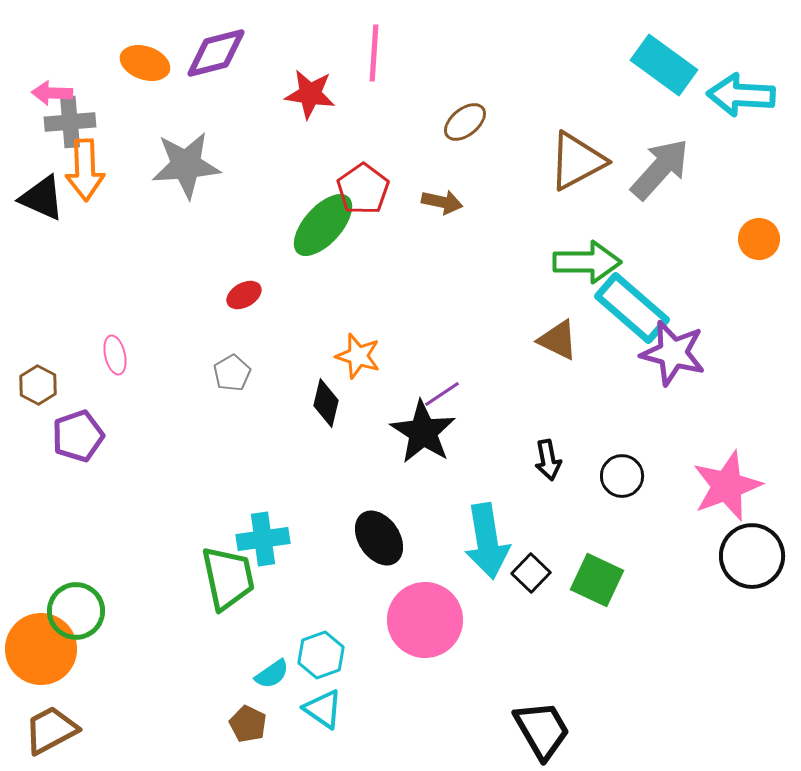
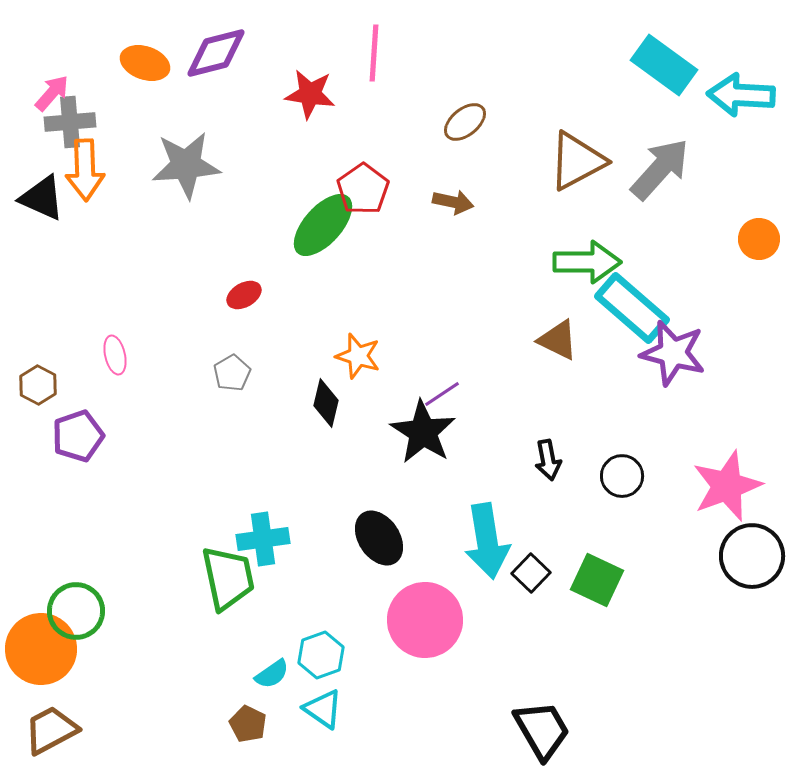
pink arrow at (52, 93): rotated 129 degrees clockwise
brown arrow at (442, 202): moved 11 px right
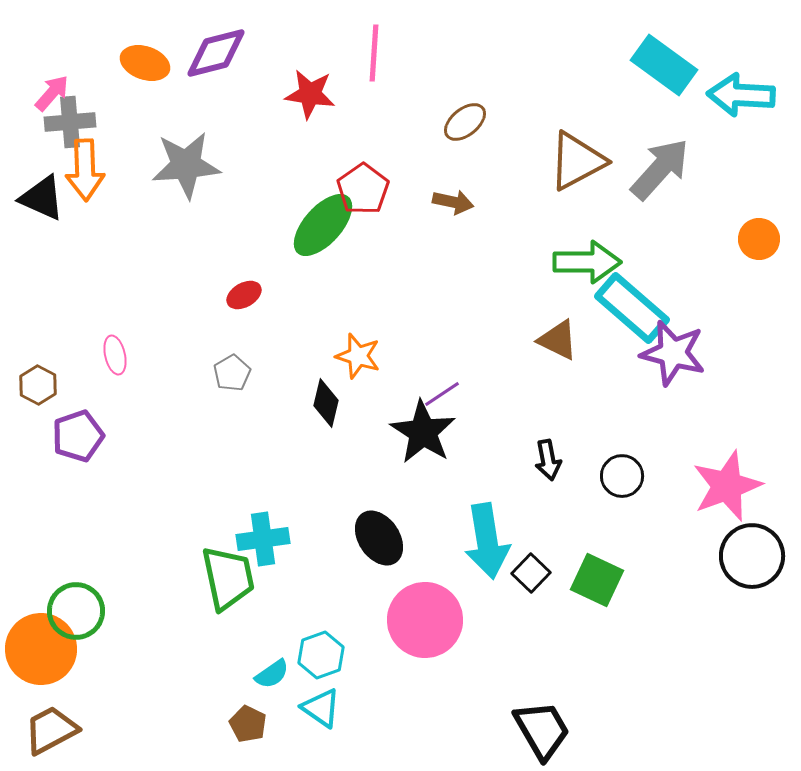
cyan triangle at (323, 709): moved 2 px left, 1 px up
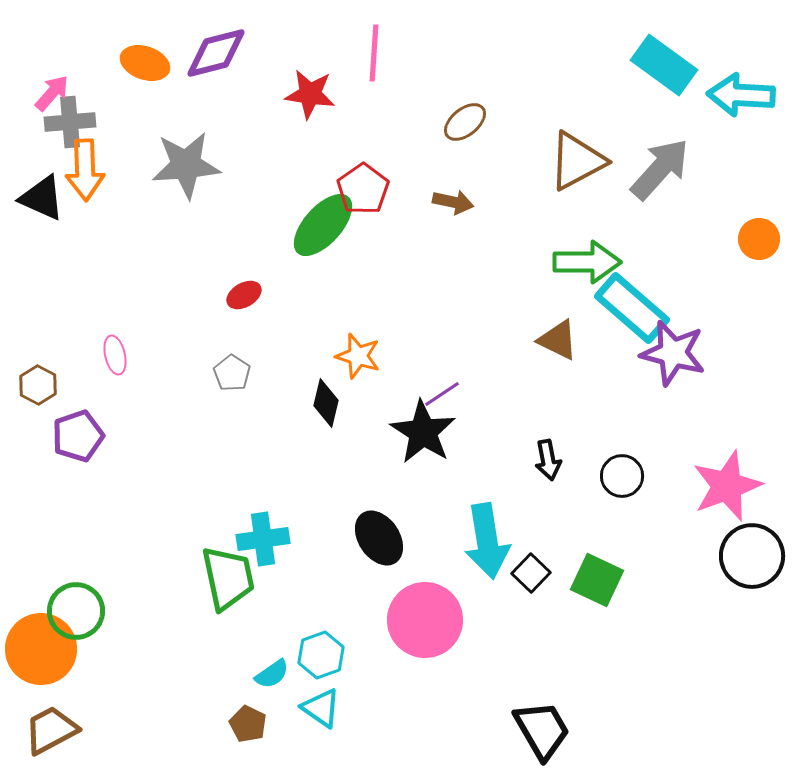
gray pentagon at (232, 373): rotated 9 degrees counterclockwise
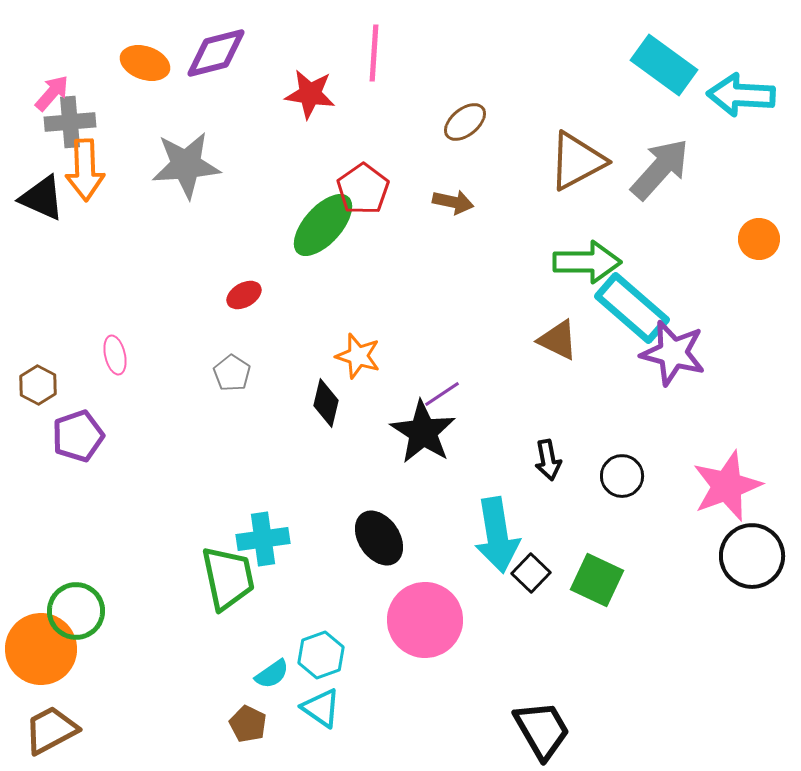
cyan arrow at (487, 541): moved 10 px right, 6 px up
